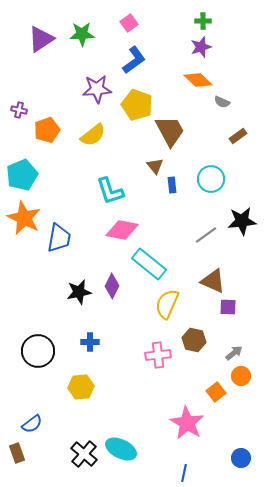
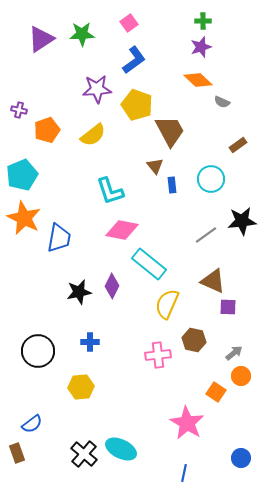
brown rectangle at (238, 136): moved 9 px down
orange square at (216, 392): rotated 18 degrees counterclockwise
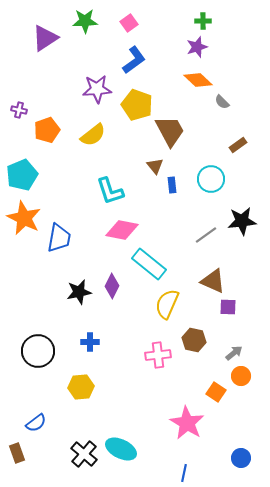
green star at (82, 34): moved 3 px right, 13 px up
purple triangle at (41, 39): moved 4 px right, 1 px up
purple star at (201, 47): moved 4 px left
gray semicircle at (222, 102): rotated 21 degrees clockwise
blue semicircle at (32, 424): moved 4 px right, 1 px up
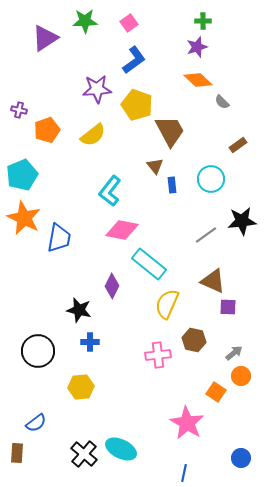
cyan L-shape at (110, 191): rotated 56 degrees clockwise
black star at (79, 292): moved 18 px down; rotated 25 degrees clockwise
brown rectangle at (17, 453): rotated 24 degrees clockwise
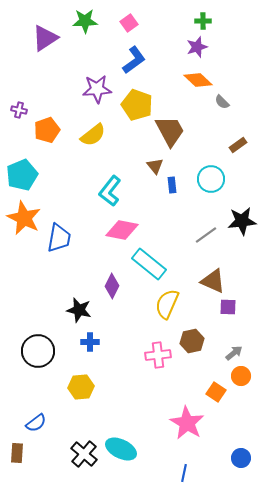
brown hexagon at (194, 340): moved 2 px left, 1 px down; rotated 25 degrees counterclockwise
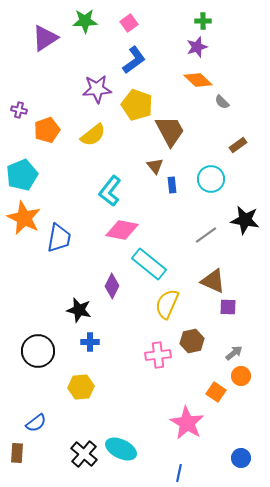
black star at (242, 221): moved 3 px right, 1 px up; rotated 16 degrees clockwise
blue line at (184, 473): moved 5 px left
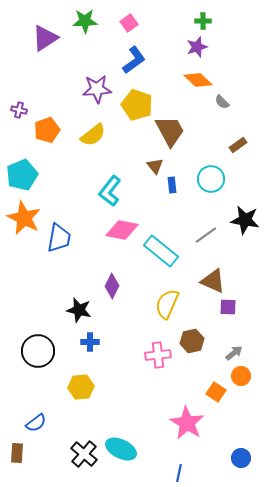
cyan rectangle at (149, 264): moved 12 px right, 13 px up
